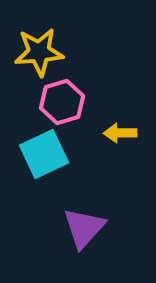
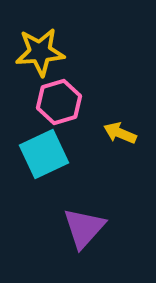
yellow star: moved 1 px right
pink hexagon: moved 3 px left
yellow arrow: rotated 24 degrees clockwise
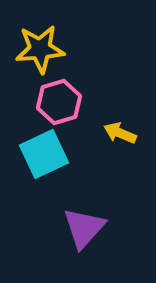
yellow star: moved 3 px up
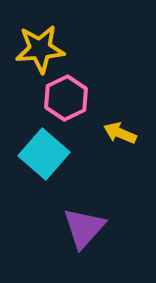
pink hexagon: moved 7 px right, 4 px up; rotated 9 degrees counterclockwise
cyan square: rotated 24 degrees counterclockwise
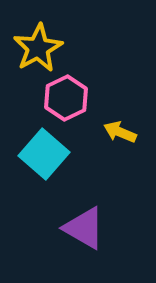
yellow star: moved 2 px left, 1 px up; rotated 24 degrees counterclockwise
yellow arrow: moved 1 px up
purple triangle: rotated 42 degrees counterclockwise
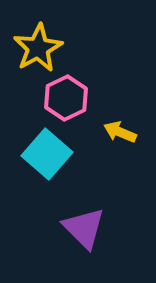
cyan square: moved 3 px right
purple triangle: rotated 15 degrees clockwise
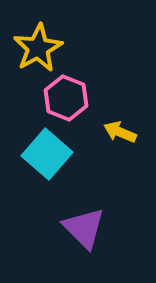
pink hexagon: rotated 12 degrees counterclockwise
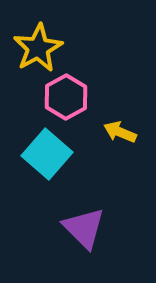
pink hexagon: moved 1 px up; rotated 9 degrees clockwise
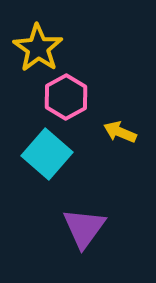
yellow star: rotated 9 degrees counterclockwise
purple triangle: rotated 21 degrees clockwise
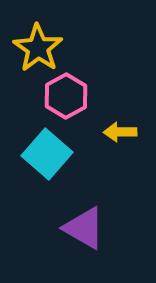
pink hexagon: moved 1 px up
yellow arrow: rotated 24 degrees counterclockwise
purple triangle: rotated 36 degrees counterclockwise
